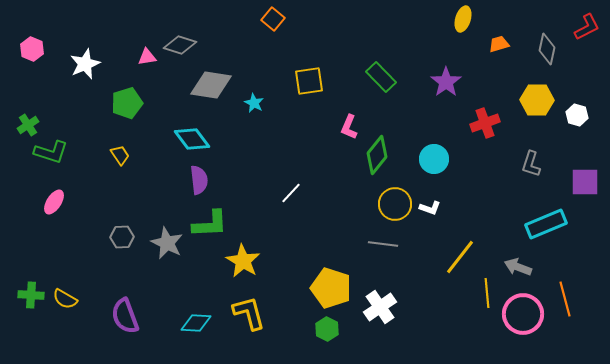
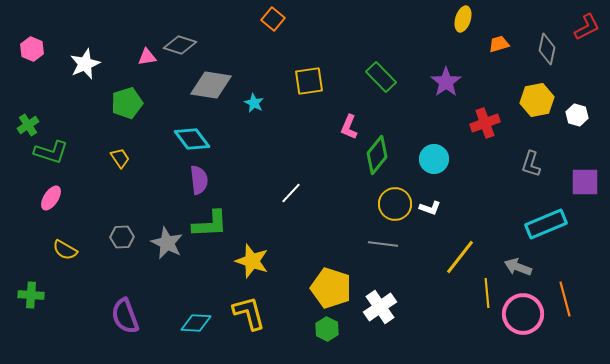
yellow hexagon at (537, 100): rotated 12 degrees counterclockwise
yellow trapezoid at (120, 155): moved 3 px down
pink ellipse at (54, 202): moved 3 px left, 4 px up
yellow star at (243, 261): moved 9 px right; rotated 12 degrees counterclockwise
yellow semicircle at (65, 299): moved 49 px up
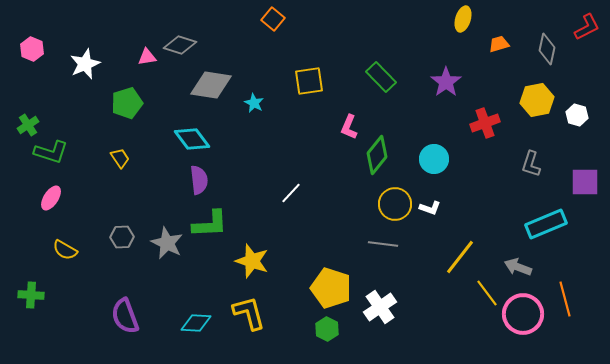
yellow line at (487, 293): rotated 32 degrees counterclockwise
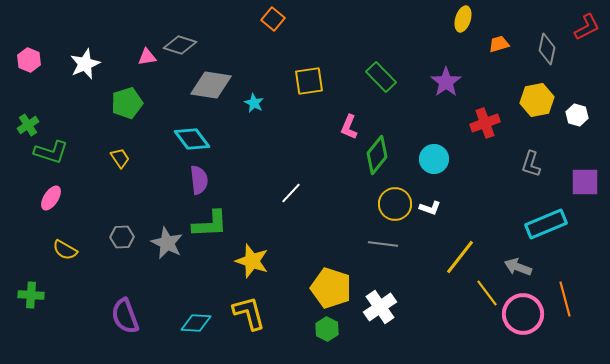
pink hexagon at (32, 49): moved 3 px left, 11 px down
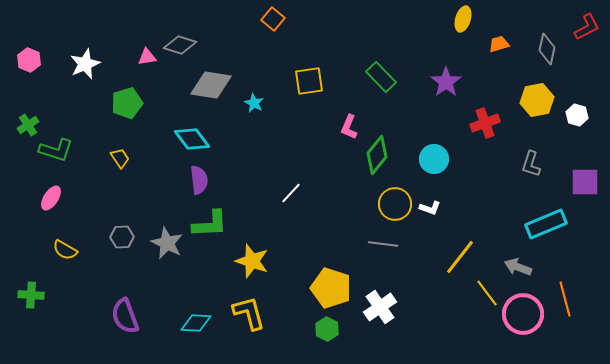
green L-shape at (51, 152): moved 5 px right, 2 px up
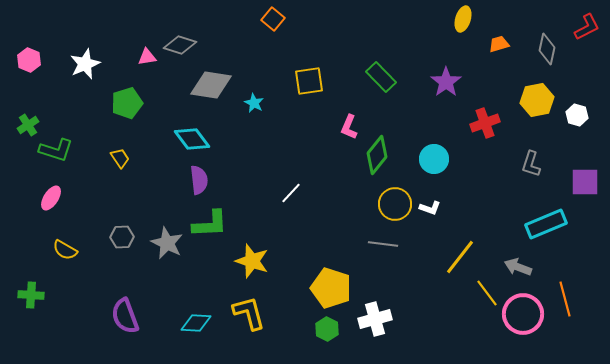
white cross at (380, 307): moved 5 px left, 12 px down; rotated 20 degrees clockwise
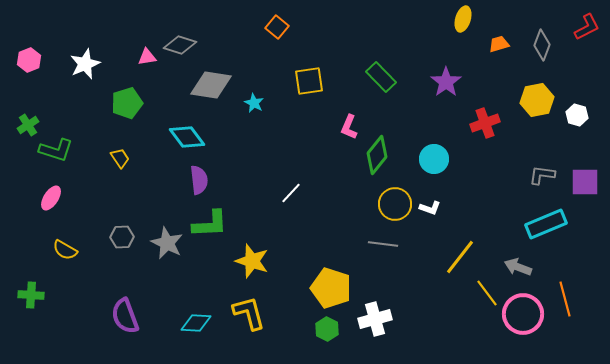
orange square at (273, 19): moved 4 px right, 8 px down
gray diamond at (547, 49): moved 5 px left, 4 px up; rotated 8 degrees clockwise
pink hexagon at (29, 60): rotated 15 degrees clockwise
cyan diamond at (192, 139): moved 5 px left, 2 px up
gray L-shape at (531, 164): moved 11 px right, 11 px down; rotated 80 degrees clockwise
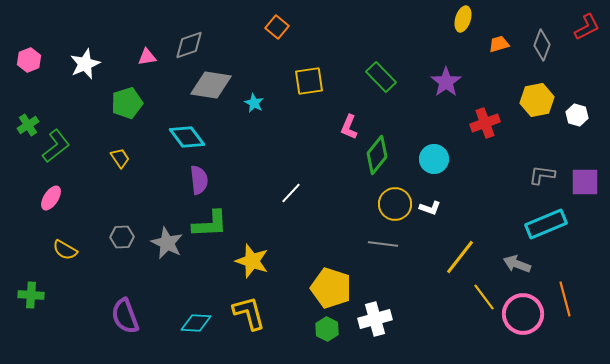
gray diamond at (180, 45): moved 9 px right; rotated 36 degrees counterclockwise
green L-shape at (56, 150): moved 4 px up; rotated 56 degrees counterclockwise
gray arrow at (518, 267): moved 1 px left, 3 px up
yellow line at (487, 293): moved 3 px left, 4 px down
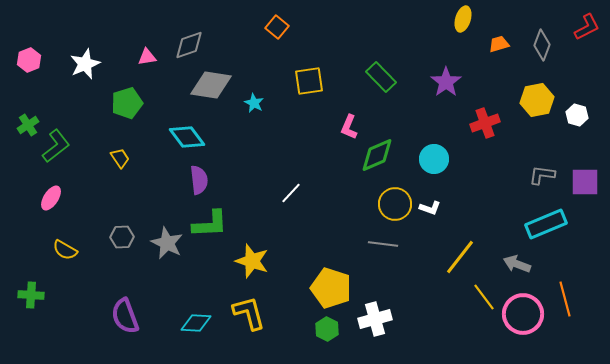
green diamond at (377, 155): rotated 27 degrees clockwise
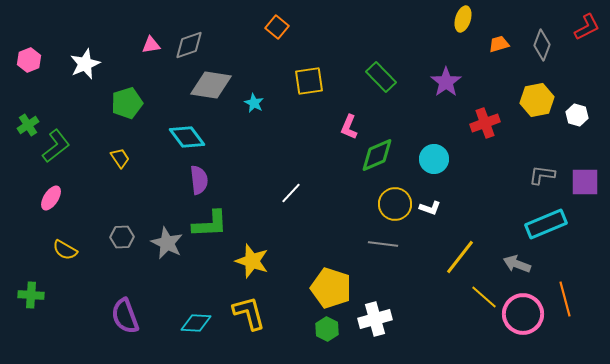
pink triangle at (147, 57): moved 4 px right, 12 px up
yellow line at (484, 297): rotated 12 degrees counterclockwise
